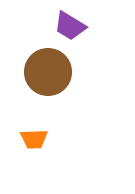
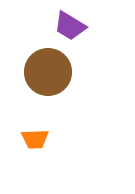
orange trapezoid: moved 1 px right
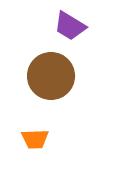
brown circle: moved 3 px right, 4 px down
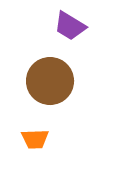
brown circle: moved 1 px left, 5 px down
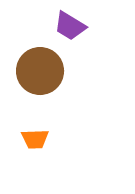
brown circle: moved 10 px left, 10 px up
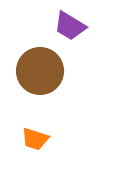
orange trapezoid: rotated 20 degrees clockwise
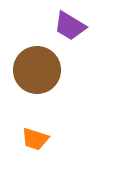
brown circle: moved 3 px left, 1 px up
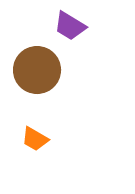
orange trapezoid: rotated 12 degrees clockwise
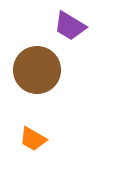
orange trapezoid: moved 2 px left
